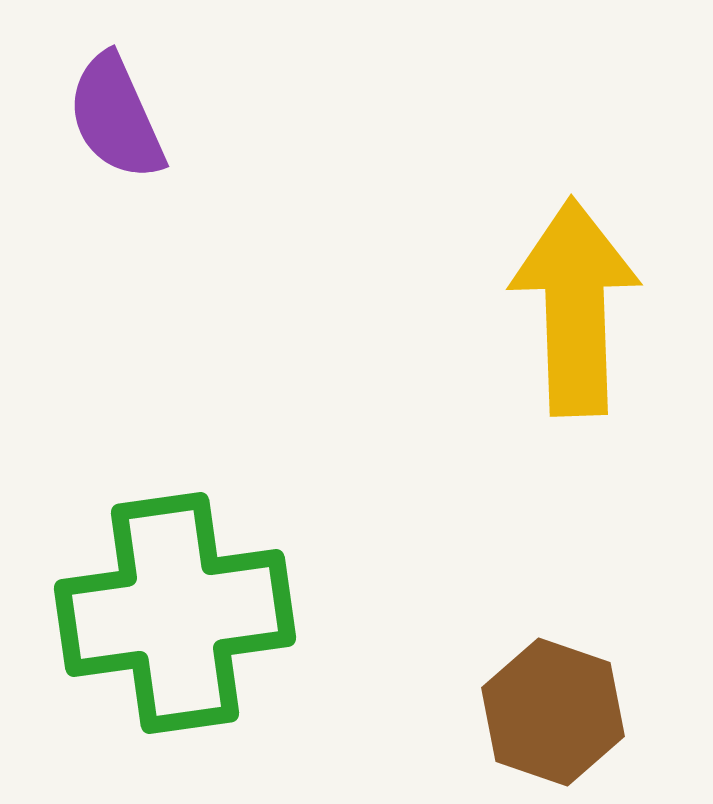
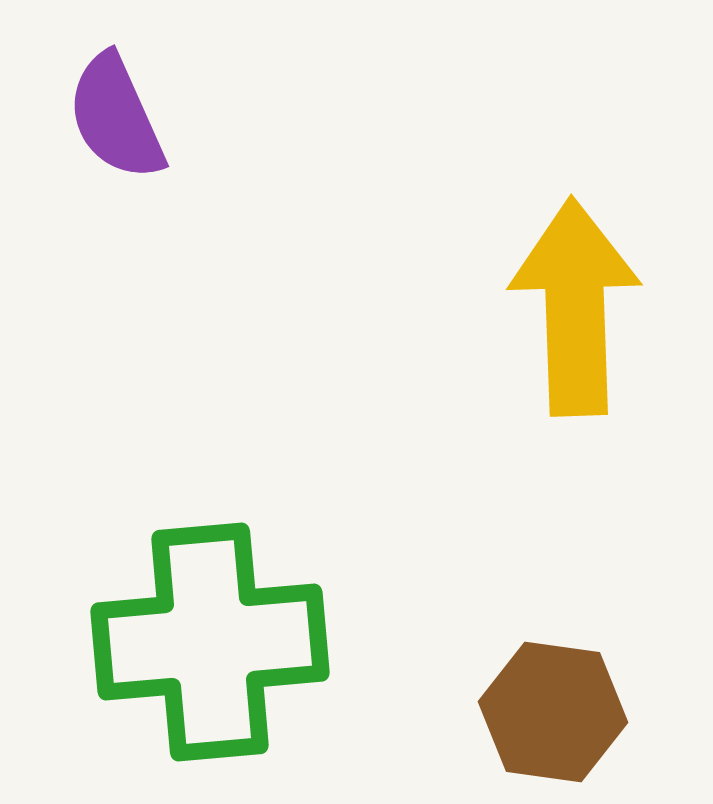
green cross: moved 35 px right, 29 px down; rotated 3 degrees clockwise
brown hexagon: rotated 11 degrees counterclockwise
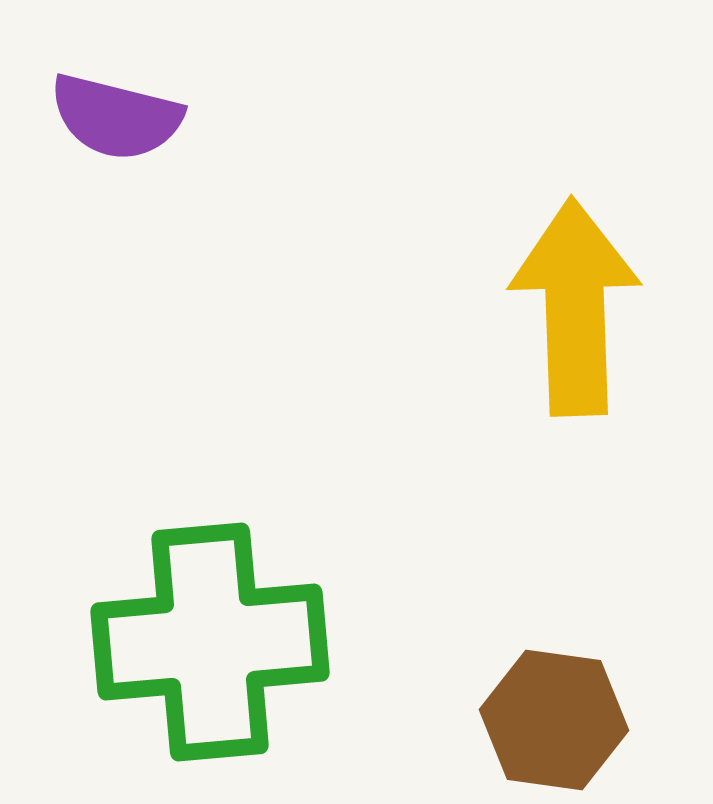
purple semicircle: rotated 52 degrees counterclockwise
brown hexagon: moved 1 px right, 8 px down
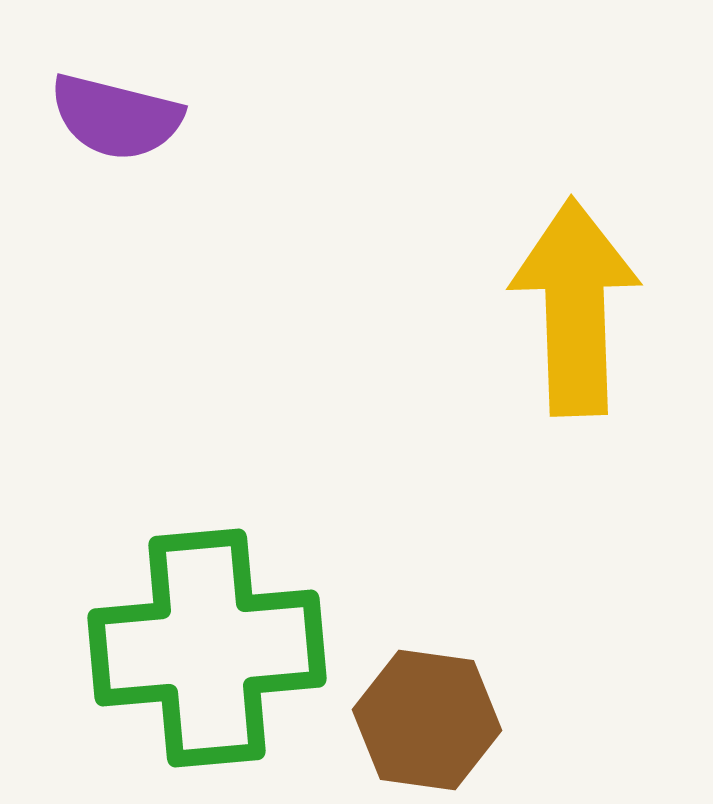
green cross: moved 3 px left, 6 px down
brown hexagon: moved 127 px left
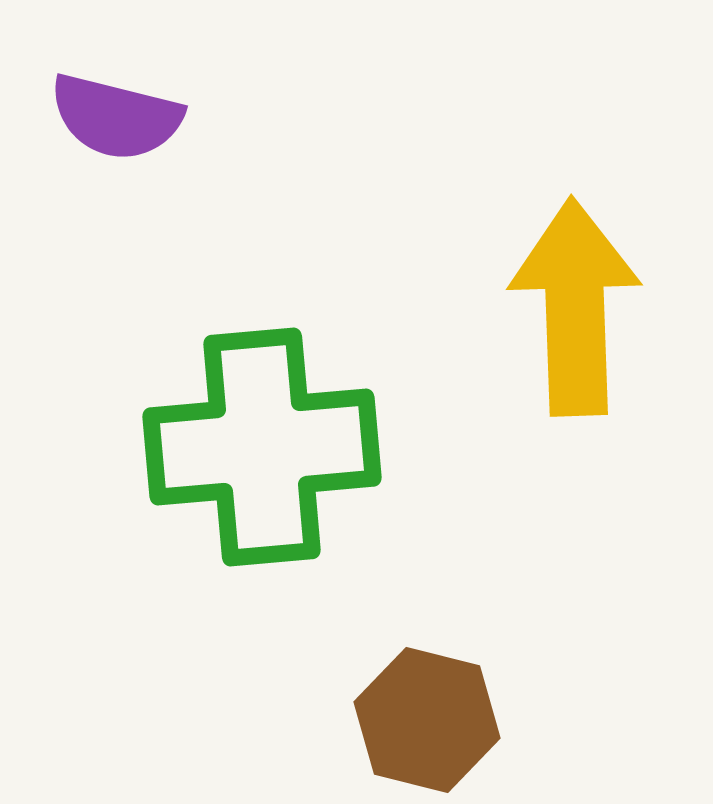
green cross: moved 55 px right, 201 px up
brown hexagon: rotated 6 degrees clockwise
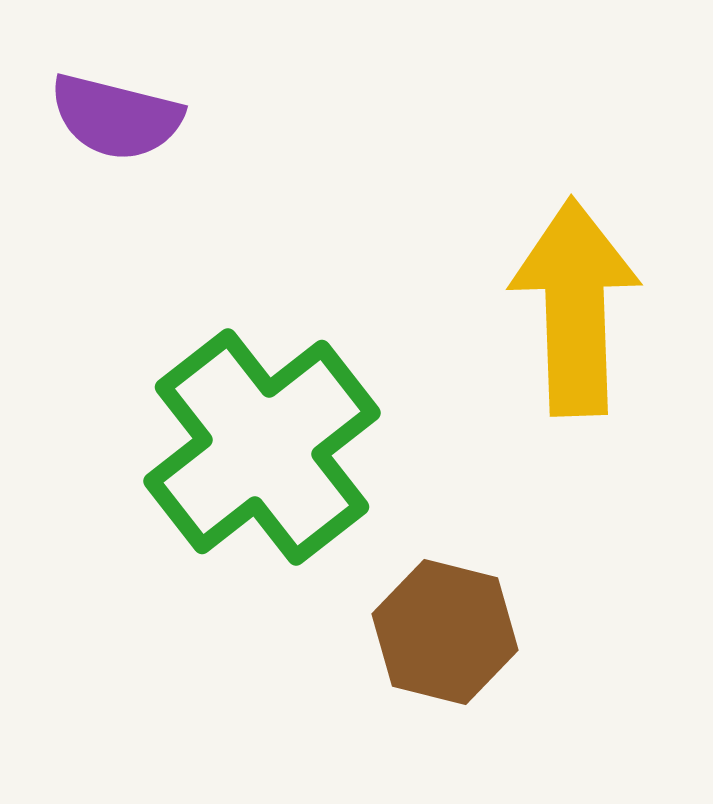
green cross: rotated 33 degrees counterclockwise
brown hexagon: moved 18 px right, 88 px up
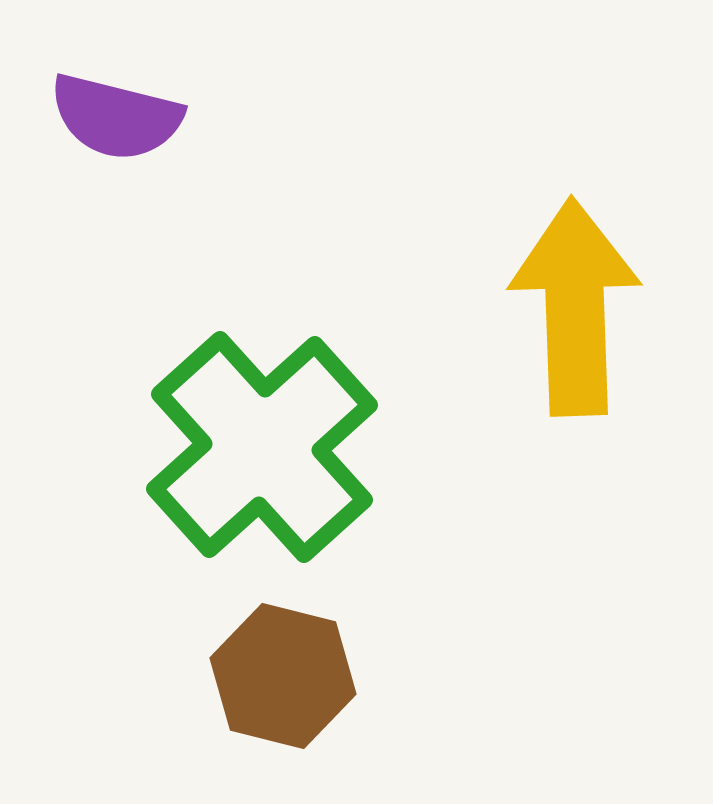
green cross: rotated 4 degrees counterclockwise
brown hexagon: moved 162 px left, 44 px down
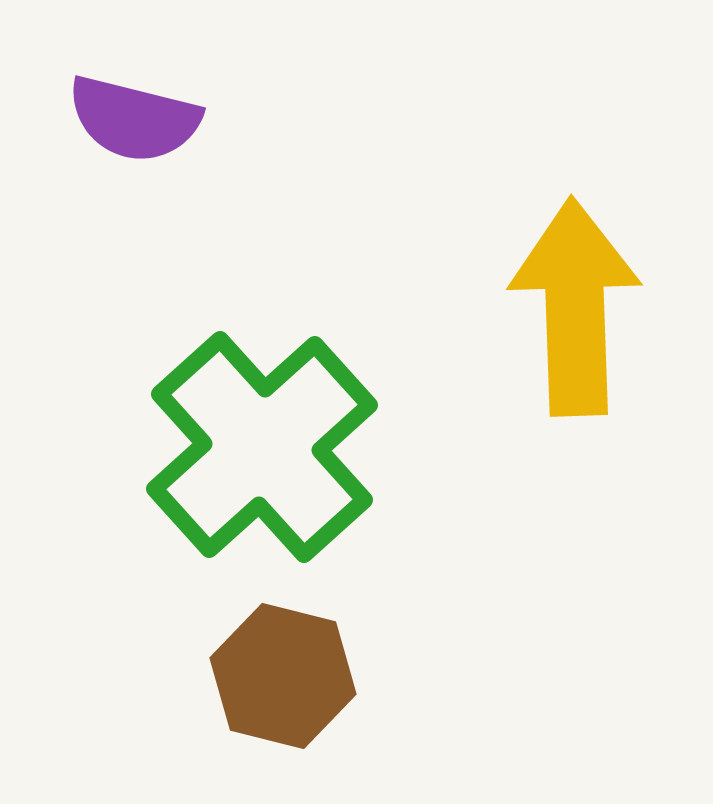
purple semicircle: moved 18 px right, 2 px down
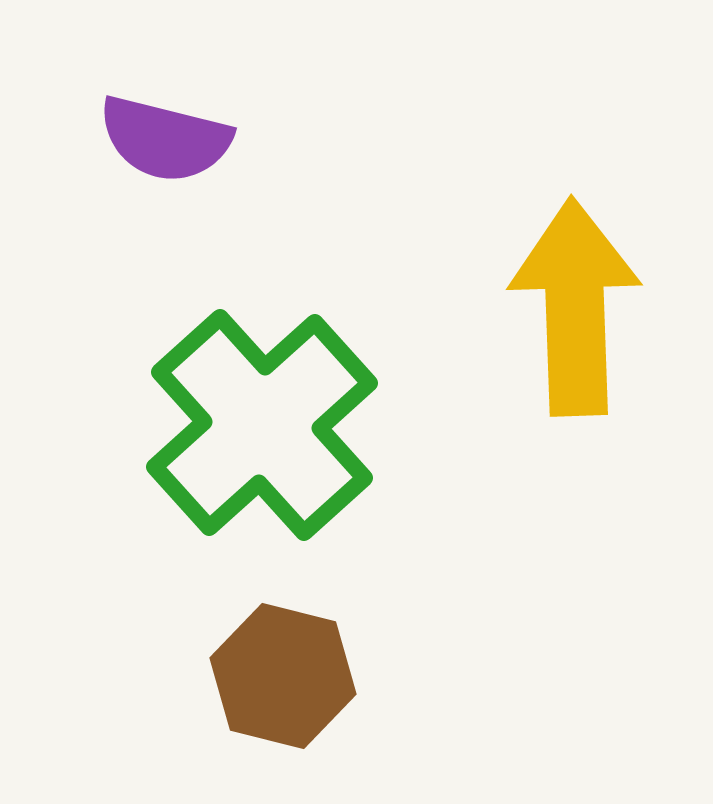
purple semicircle: moved 31 px right, 20 px down
green cross: moved 22 px up
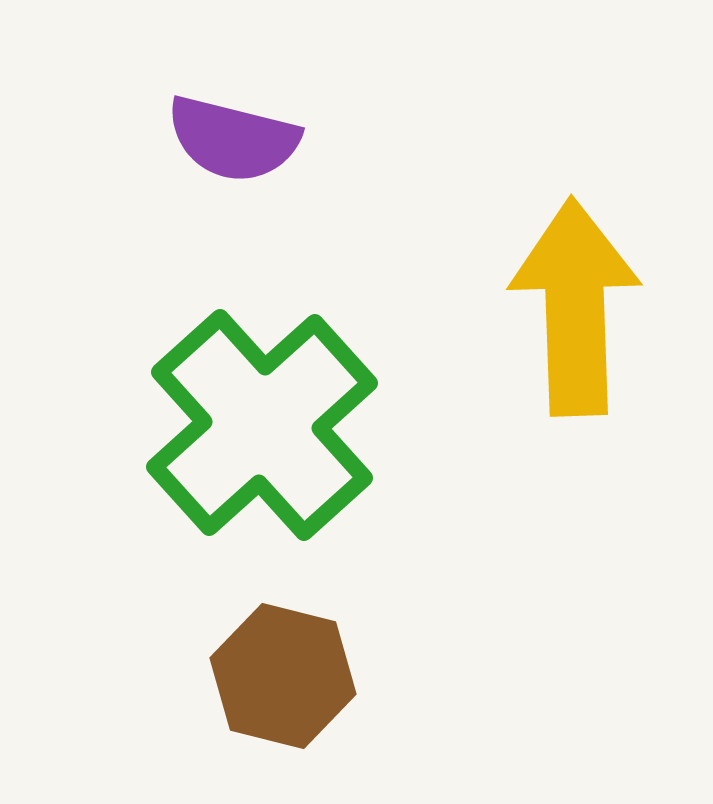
purple semicircle: moved 68 px right
